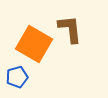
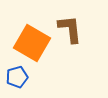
orange square: moved 2 px left, 1 px up
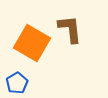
blue pentagon: moved 6 px down; rotated 15 degrees counterclockwise
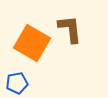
blue pentagon: rotated 20 degrees clockwise
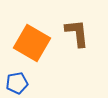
brown L-shape: moved 7 px right, 4 px down
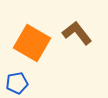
brown L-shape: rotated 32 degrees counterclockwise
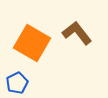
blue pentagon: rotated 15 degrees counterclockwise
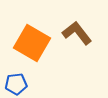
blue pentagon: moved 1 px left, 1 px down; rotated 20 degrees clockwise
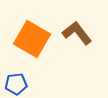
orange square: moved 4 px up
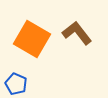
blue pentagon: rotated 30 degrees clockwise
